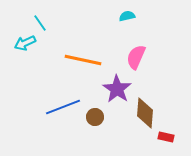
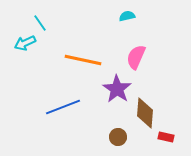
brown circle: moved 23 px right, 20 px down
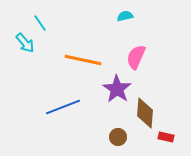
cyan semicircle: moved 2 px left
cyan arrow: rotated 105 degrees counterclockwise
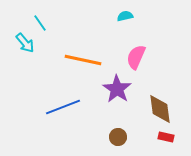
brown diamond: moved 15 px right, 4 px up; rotated 12 degrees counterclockwise
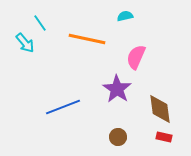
orange line: moved 4 px right, 21 px up
red rectangle: moved 2 px left
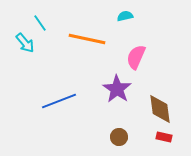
blue line: moved 4 px left, 6 px up
brown circle: moved 1 px right
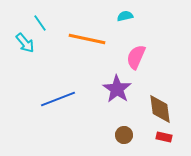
blue line: moved 1 px left, 2 px up
brown circle: moved 5 px right, 2 px up
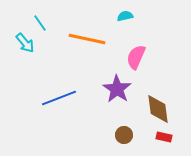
blue line: moved 1 px right, 1 px up
brown diamond: moved 2 px left
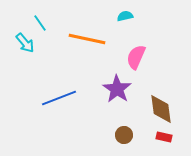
brown diamond: moved 3 px right
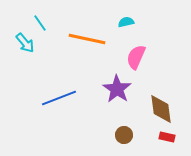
cyan semicircle: moved 1 px right, 6 px down
red rectangle: moved 3 px right
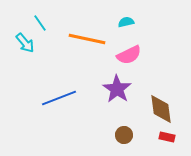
pink semicircle: moved 7 px left, 2 px up; rotated 140 degrees counterclockwise
